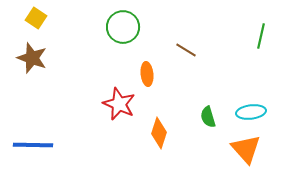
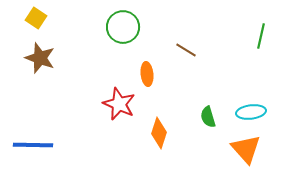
brown star: moved 8 px right
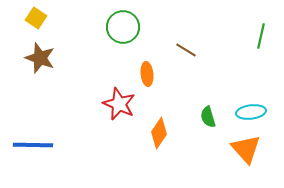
orange diamond: rotated 16 degrees clockwise
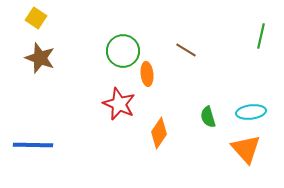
green circle: moved 24 px down
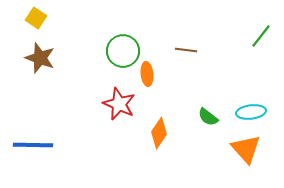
green line: rotated 25 degrees clockwise
brown line: rotated 25 degrees counterclockwise
green semicircle: rotated 35 degrees counterclockwise
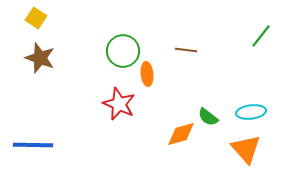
orange diamond: moved 22 px right, 1 px down; rotated 40 degrees clockwise
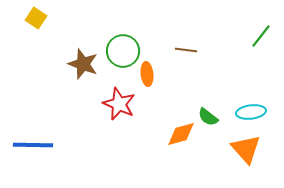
brown star: moved 43 px right, 6 px down
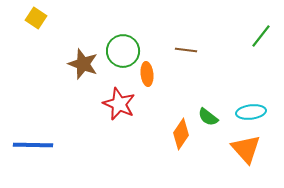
orange diamond: rotated 40 degrees counterclockwise
